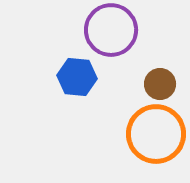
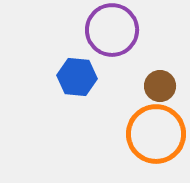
purple circle: moved 1 px right
brown circle: moved 2 px down
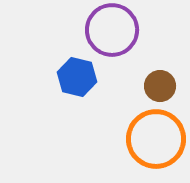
blue hexagon: rotated 9 degrees clockwise
orange circle: moved 5 px down
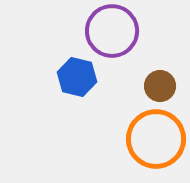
purple circle: moved 1 px down
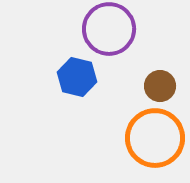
purple circle: moved 3 px left, 2 px up
orange circle: moved 1 px left, 1 px up
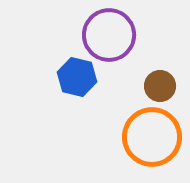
purple circle: moved 6 px down
orange circle: moved 3 px left, 1 px up
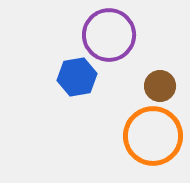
blue hexagon: rotated 24 degrees counterclockwise
orange circle: moved 1 px right, 1 px up
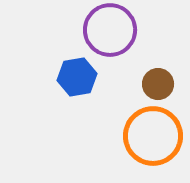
purple circle: moved 1 px right, 5 px up
brown circle: moved 2 px left, 2 px up
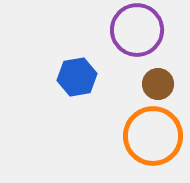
purple circle: moved 27 px right
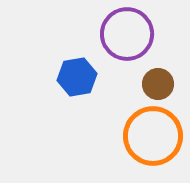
purple circle: moved 10 px left, 4 px down
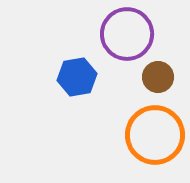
brown circle: moved 7 px up
orange circle: moved 2 px right, 1 px up
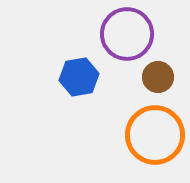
blue hexagon: moved 2 px right
